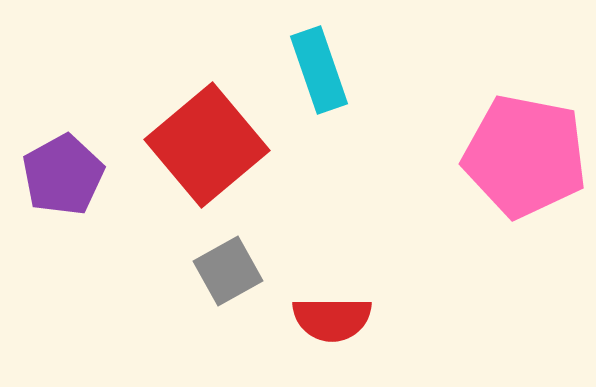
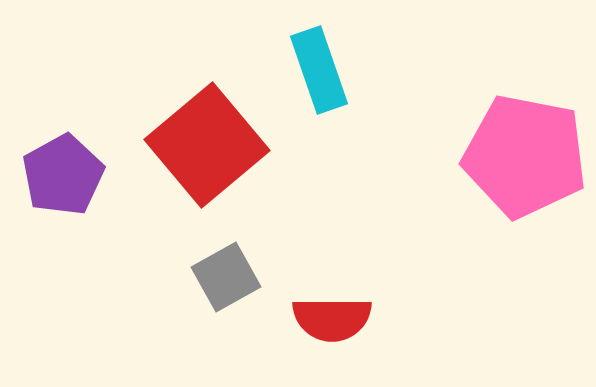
gray square: moved 2 px left, 6 px down
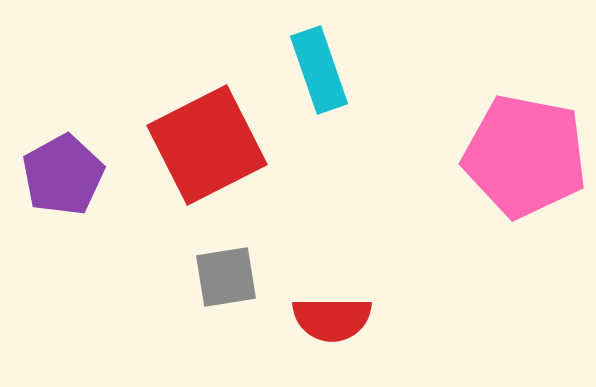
red square: rotated 13 degrees clockwise
gray square: rotated 20 degrees clockwise
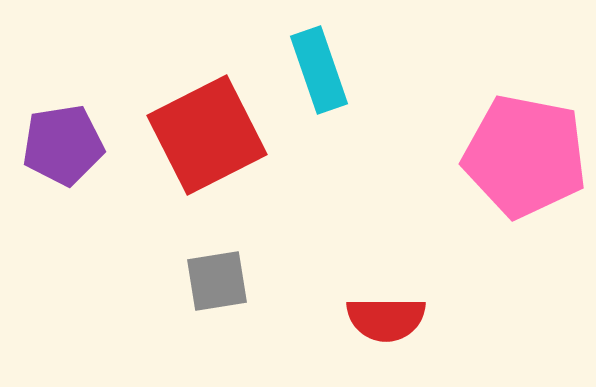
red square: moved 10 px up
purple pentagon: moved 30 px up; rotated 20 degrees clockwise
gray square: moved 9 px left, 4 px down
red semicircle: moved 54 px right
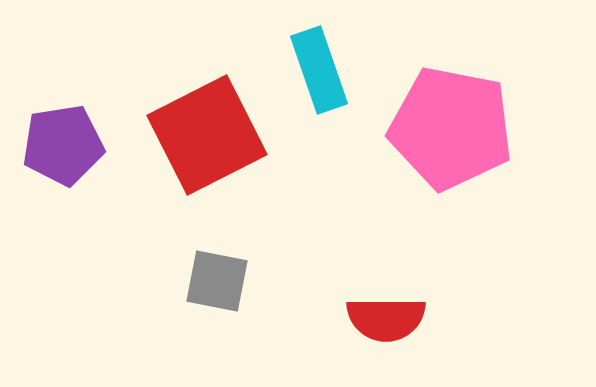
pink pentagon: moved 74 px left, 28 px up
gray square: rotated 20 degrees clockwise
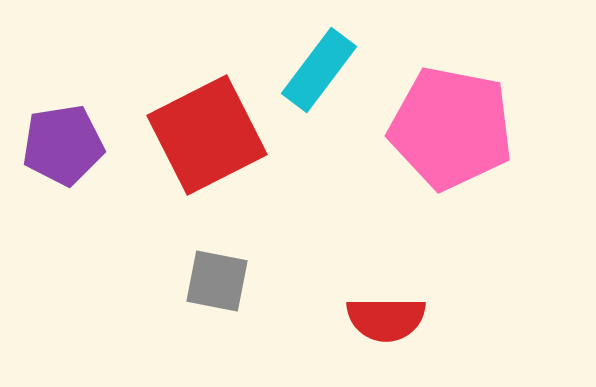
cyan rectangle: rotated 56 degrees clockwise
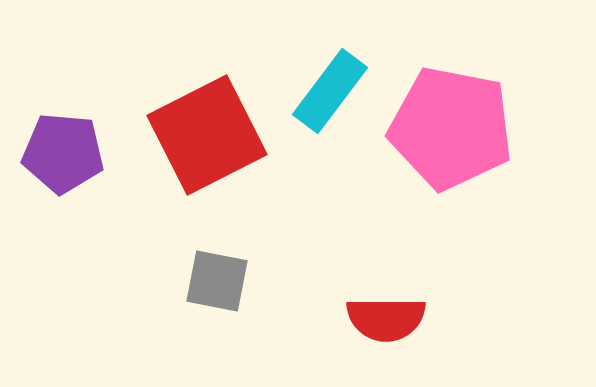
cyan rectangle: moved 11 px right, 21 px down
purple pentagon: moved 8 px down; rotated 14 degrees clockwise
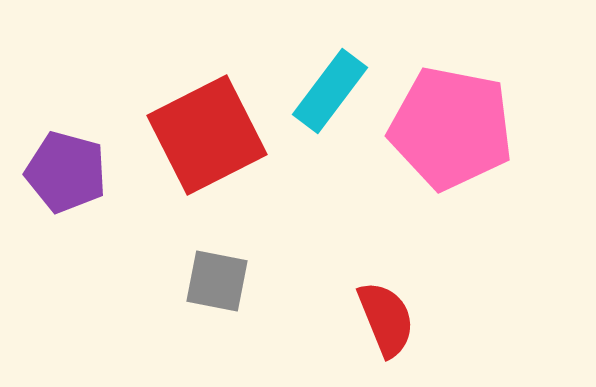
purple pentagon: moved 3 px right, 19 px down; rotated 10 degrees clockwise
red semicircle: rotated 112 degrees counterclockwise
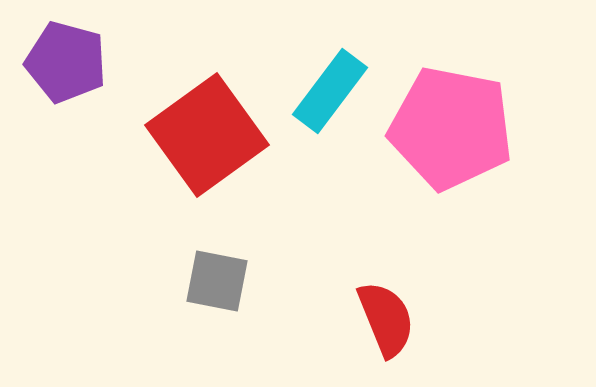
red square: rotated 9 degrees counterclockwise
purple pentagon: moved 110 px up
